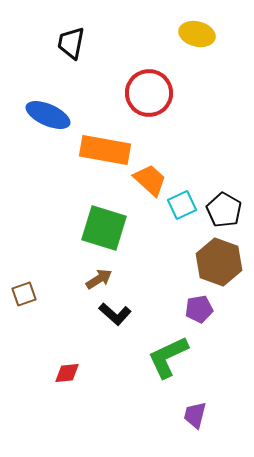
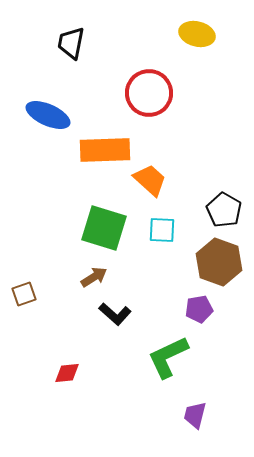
orange rectangle: rotated 12 degrees counterclockwise
cyan square: moved 20 px left, 25 px down; rotated 28 degrees clockwise
brown arrow: moved 5 px left, 2 px up
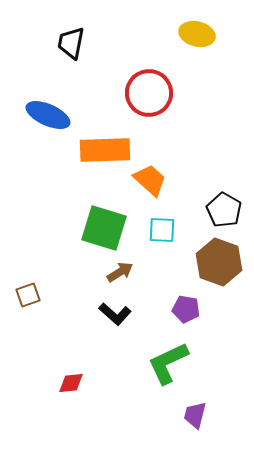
brown arrow: moved 26 px right, 5 px up
brown square: moved 4 px right, 1 px down
purple pentagon: moved 13 px left; rotated 20 degrees clockwise
green L-shape: moved 6 px down
red diamond: moved 4 px right, 10 px down
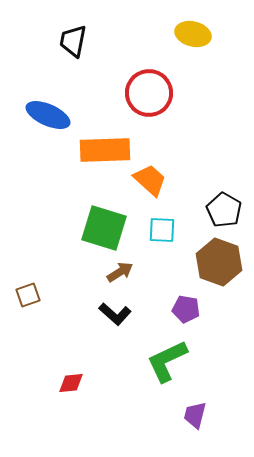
yellow ellipse: moved 4 px left
black trapezoid: moved 2 px right, 2 px up
green L-shape: moved 1 px left, 2 px up
